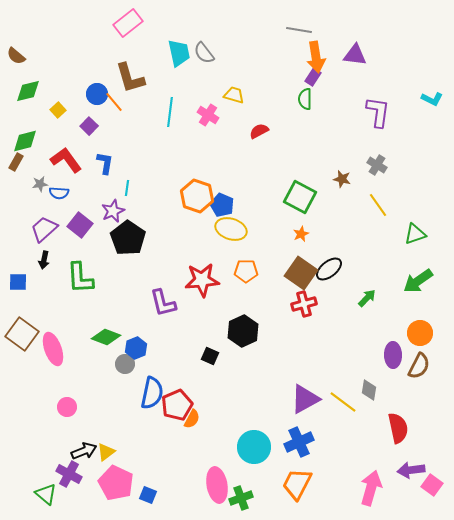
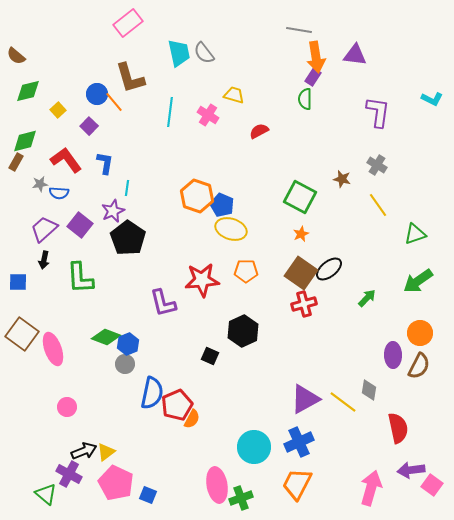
blue hexagon at (136, 348): moved 8 px left, 4 px up
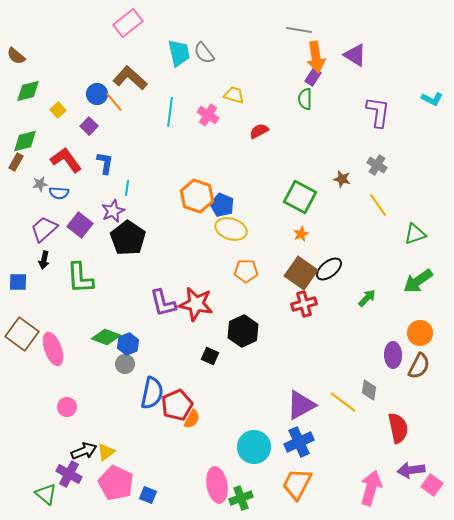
purple triangle at (355, 55): rotated 25 degrees clockwise
brown L-shape at (130, 78): rotated 148 degrees clockwise
red star at (202, 280): moved 6 px left, 24 px down; rotated 16 degrees clockwise
purple triangle at (305, 399): moved 4 px left, 6 px down
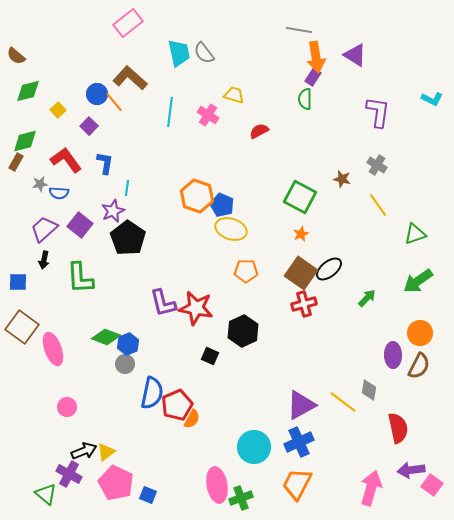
red star at (196, 304): moved 4 px down
brown square at (22, 334): moved 7 px up
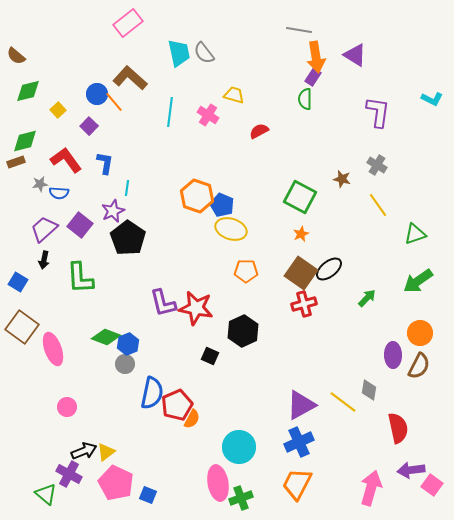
brown rectangle at (16, 162): rotated 42 degrees clockwise
blue square at (18, 282): rotated 30 degrees clockwise
cyan circle at (254, 447): moved 15 px left
pink ellipse at (217, 485): moved 1 px right, 2 px up
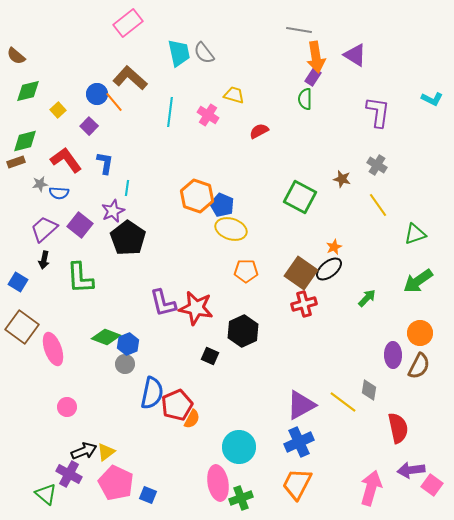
orange star at (301, 234): moved 33 px right, 13 px down
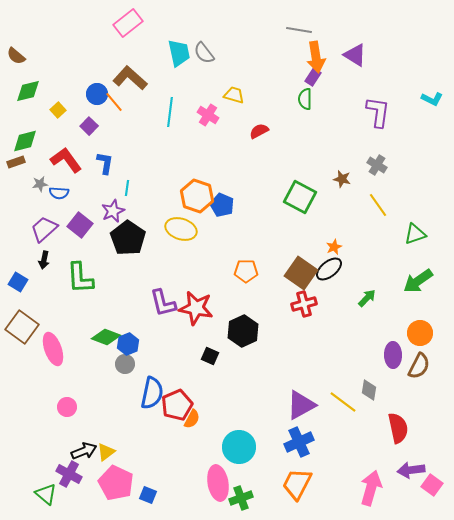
yellow ellipse at (231, 229): moved 50 px left
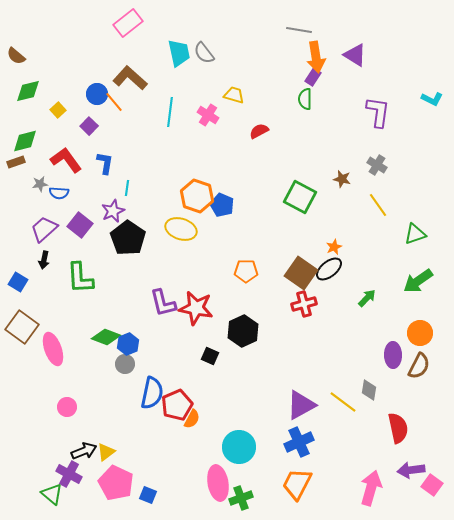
green triangle at (46, 494): moved 6 px right
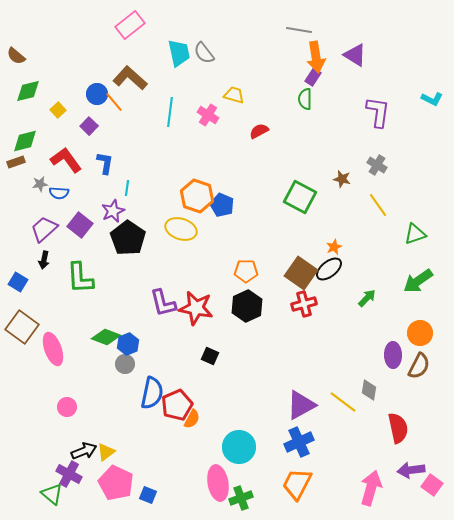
pink rectangle at (128, 23): moved 2 px right, 2 px down
black hexagon at (243, 331): moved 4 px right, 25 px up
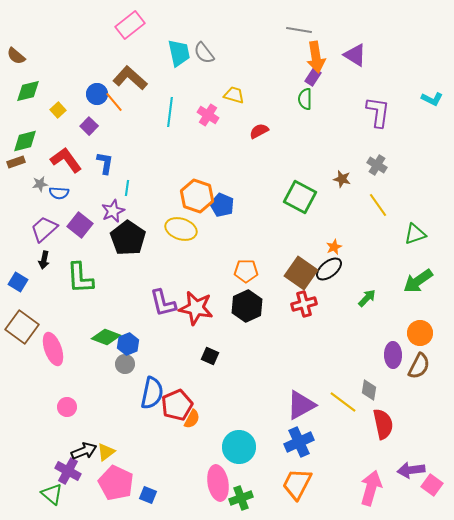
red semicircle at (398, 428): moved 15 px left, 4 px up
purple cross at (69, 474): moved 1 px left, 3 px up
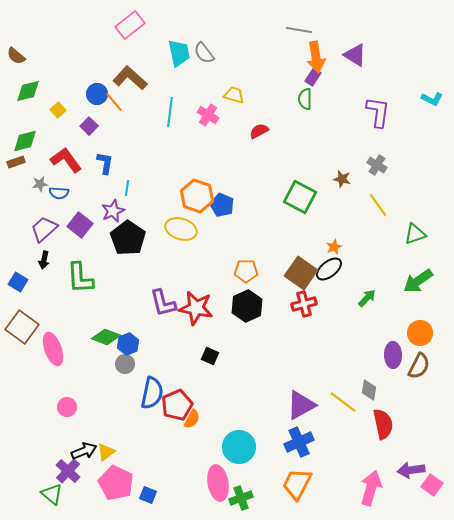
purple cross at (68, 471): rotated 15 degrees clockwise
